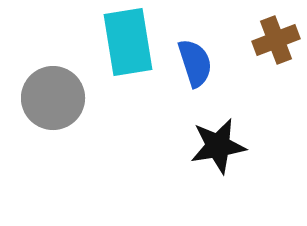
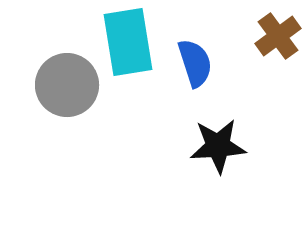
brown cross: moved 2 px right, 4 px up; rotated 15 degrees counterclockwise
gray circle: moved 14 px right, 13 px up
black star: rotated 6 degrees clockwise
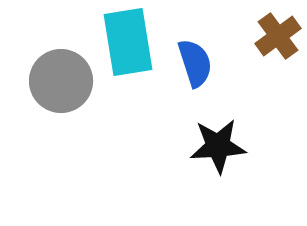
gray circle: moved 6 px left, 4 px up
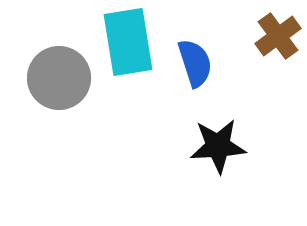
gray circle: moved 2 px left, 3 px up
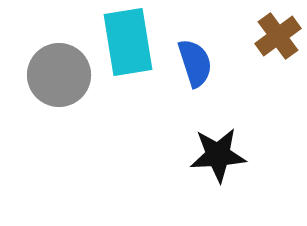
gray circle: moved 3 px up
black star: moved 9 px down
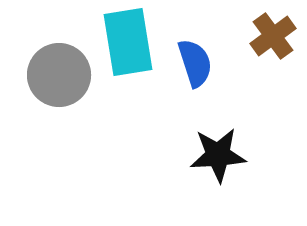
brown cross: moved 5 px left
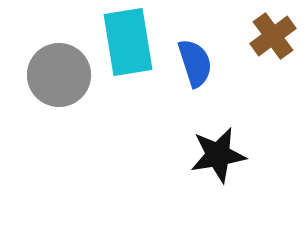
black star: rotated 6 degrees counterclockwise
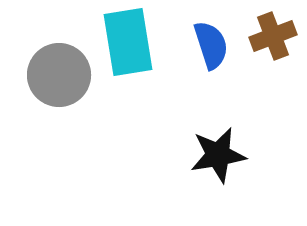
brown cross: rotated 15 degrees clockwise
blue semicircle: moved 16 px right, 18 px up
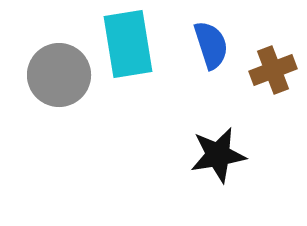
brown cross: moved 34 px down
cyan rectangle: moved 2 px down
